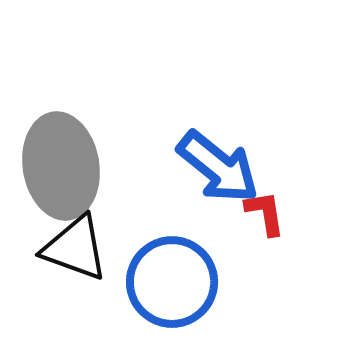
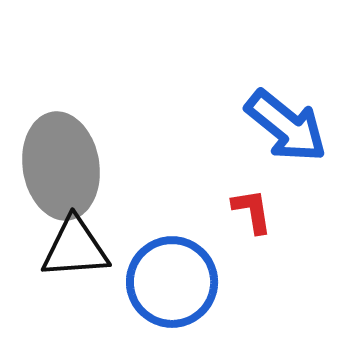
blue arrow: moved 68 px right, 41 px up
red L-shape: moved 13 px left, 2 px up
black triangle: rotated 24 degrees counterclockwise
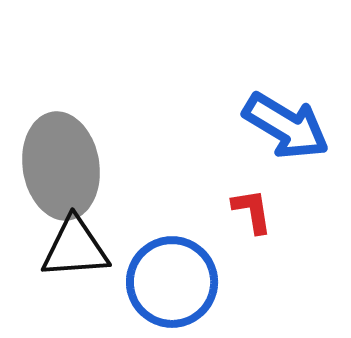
blue arrow: rotated 8 degrees counterclockwise
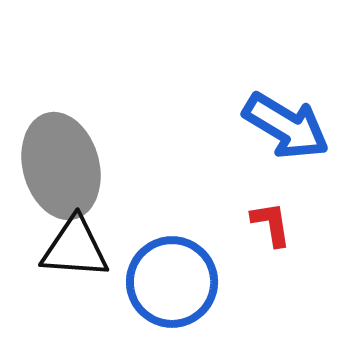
gray ellipse: rotated 6 degrees counterclockwise
red L-shape: moved 19 px right, 13 px down
black triangle: rotated 8 degrees clockwise
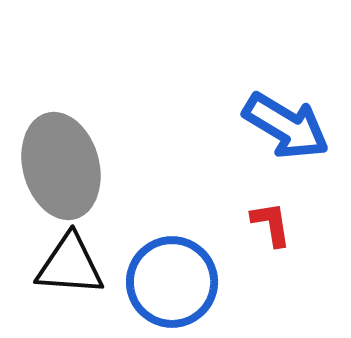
black triangle: moved 5 px left, 17 px down
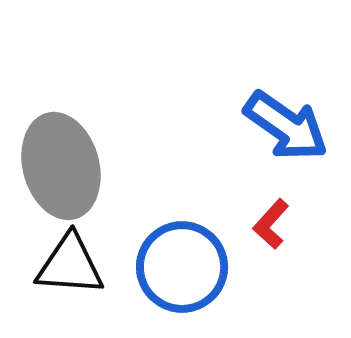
blue arrow: rotated 4 degrees clockwise
red L-shape: rotated 129 degrees counterclockwise
blue circle: moved 10 px right, 15 px up
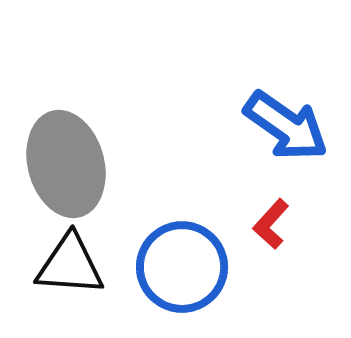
gray ellipse: moved 5 px right, 2 px up
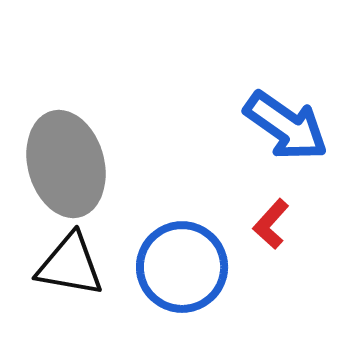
black triangle: rotated 6 degrees clockwise
